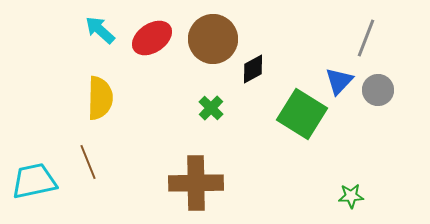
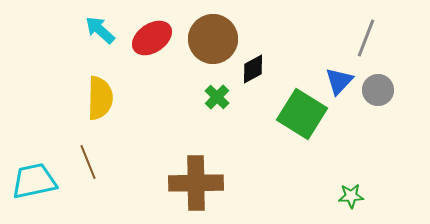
green cross: moved 6 px right, 11 px up
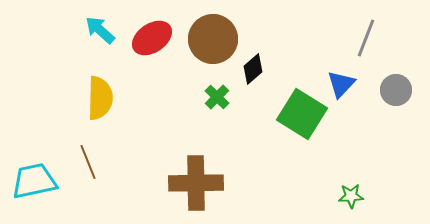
black diamond: rotated 12 degrees counterclockwise
blue triangle: moved 2 px right, 3 px down
gray circle: moved 18 px right
